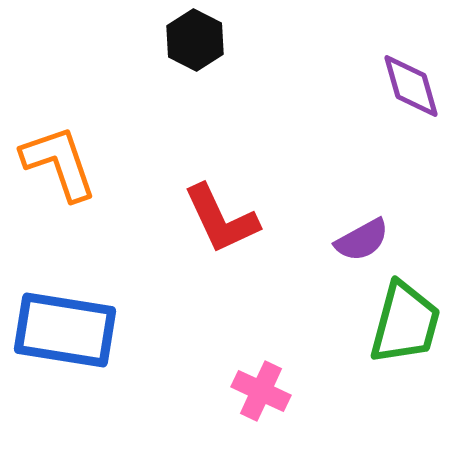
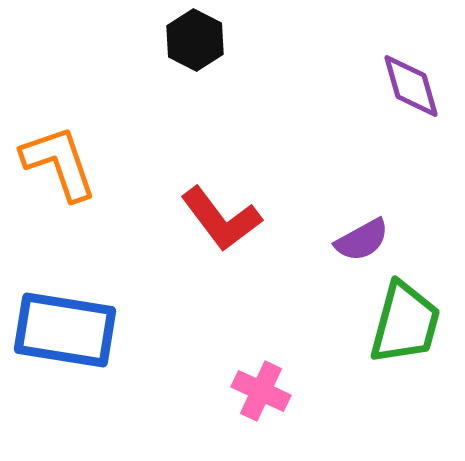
red L-shape: rotated 12 degrees counterclockwise
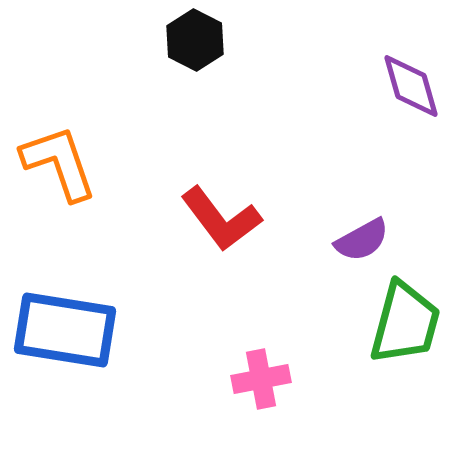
pink cross: moved 12 px up; rotated 36 degrees counterclockwise
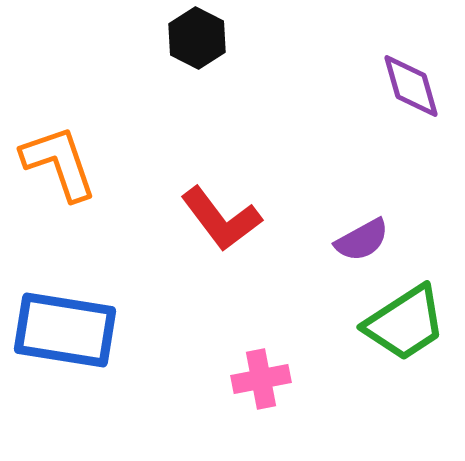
black hexagon: moved 2 px right, 2 px up
green trapezoid: rotated 42 degrees clockwise
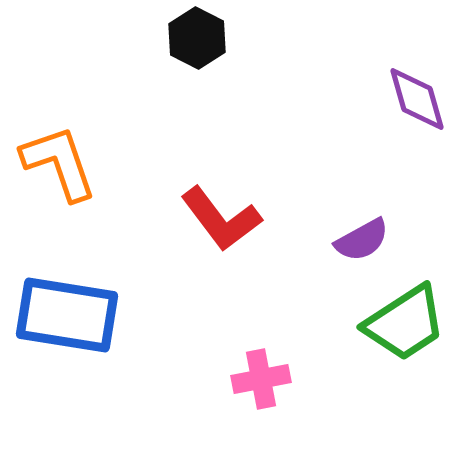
purple diamond: moved 6 px right, 13 px down
blue rectangle: moved 2 px right, 15 px up
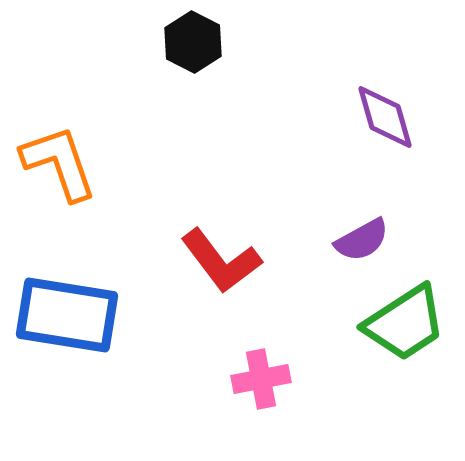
black hexagon: moved 4 px left, 4 px down
purple diamond: moved 32 px left, 18 px down
red L-shape: moved 42 px down
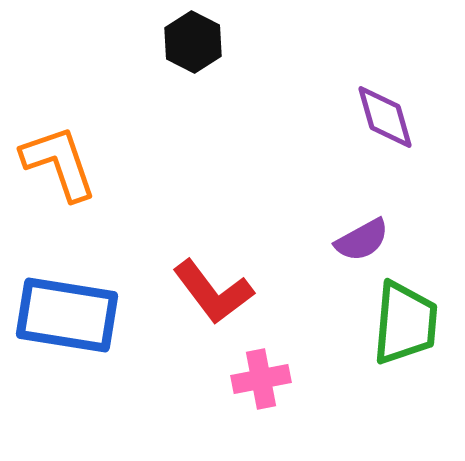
red L-shape: moved 8 px left, 31 px down
green trapezoid: rotated 52 degrees counterclockwise
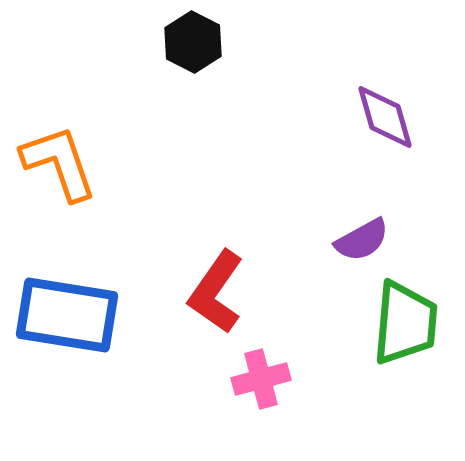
red L-shape: moved 3 px right; rotated 72 degrees clockwise
pink cross: rotated 4 degrees counterclockwise
